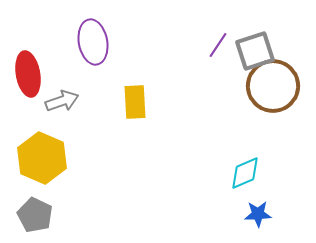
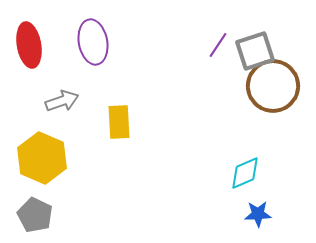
red ellipse: moved 1 px right, 29 px up
yellow rectangle: moved 16 px left, 20 px down
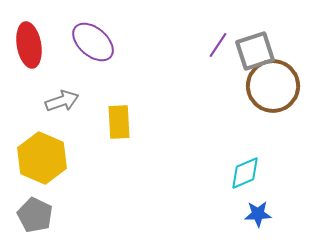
purple ellipse: rotated 39 degrees counterclockwise
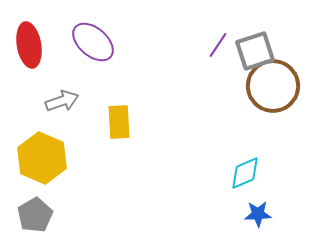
gray pentagon: rotated 16 degrees clockwise
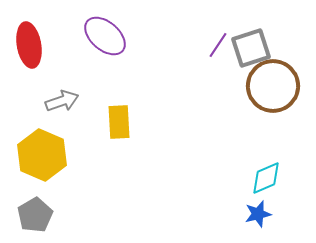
purple ellipse: moved 12 px right, 6 px up
gray square: moved 4 px left, 3 px up
yellow hexagon: moved 3 px up
cyan diamond: moved 21 px right, 5 px down
blue star: rotated 12 degrees counterclockwise
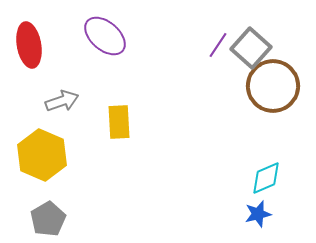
gray square: rotated 30 degrees counterclockwise
gray pentagon: moved 13 px right, 4 px down
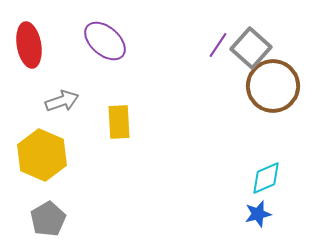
purple ellipse: moved 5 px down
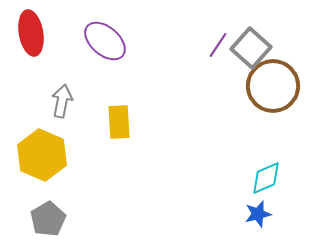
red ellipse: moved 2 px right, 12 px up
gray arrow: rotated 60 degrees counterclockwise
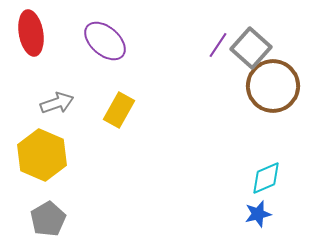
gray arrow: moved 5 px left, 2 px down; rotated 60 degrees clockwise
yellow rectangle: moved 12 px up; rotated 32 degrees clockwise
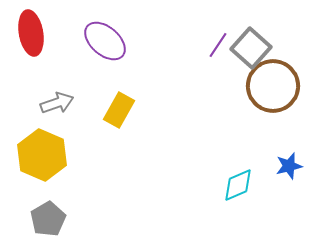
cyan diamond: moved 28 px left, 7 px down
blue star: moved 31 px right, 48 px up
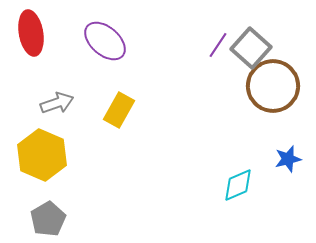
blue star: moved 1 px left, 7 px up
